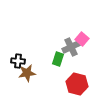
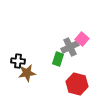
gray cross: moved 1 px left
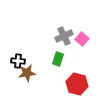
gray cross: moved 6 px left, 11 px up
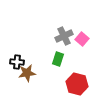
black cross: moved 1 px left, 1 px down
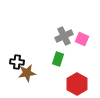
pink square: rotated 16 degrees counterclockwise
red hexagon: rotated 15 degrees clockwise
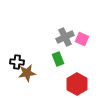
gray cross: moved 1 px right, 1 px down
green rectangle: rotated 40 degrees counterclockwise
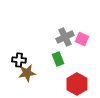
black cross: moved 2 px right, 2 px up
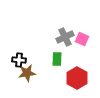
green rectangle: moved 1 px left; rotated 24 degrees clockwise
red hexagon: moved 6 px up
